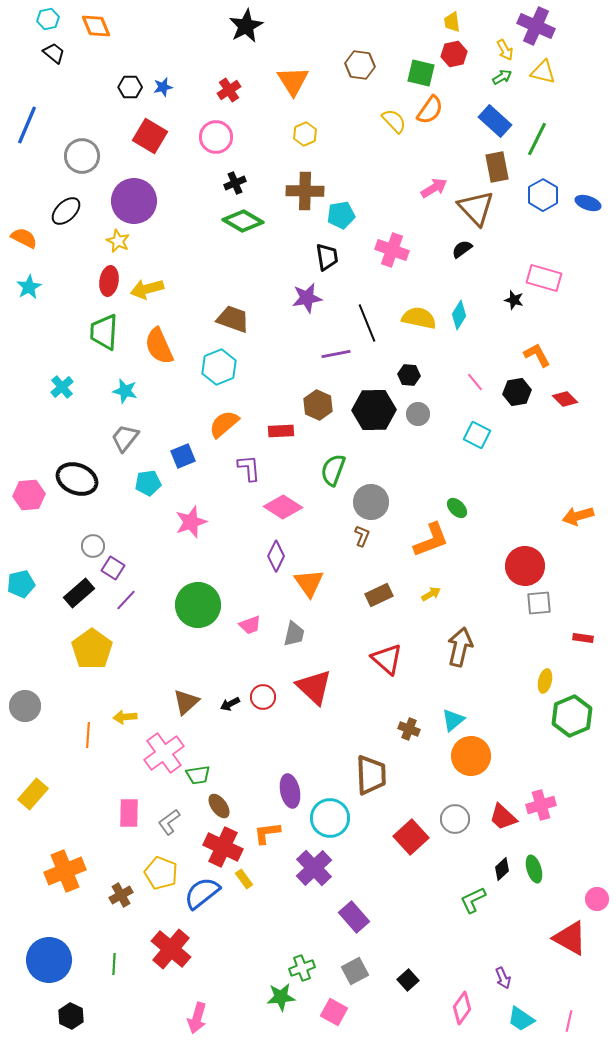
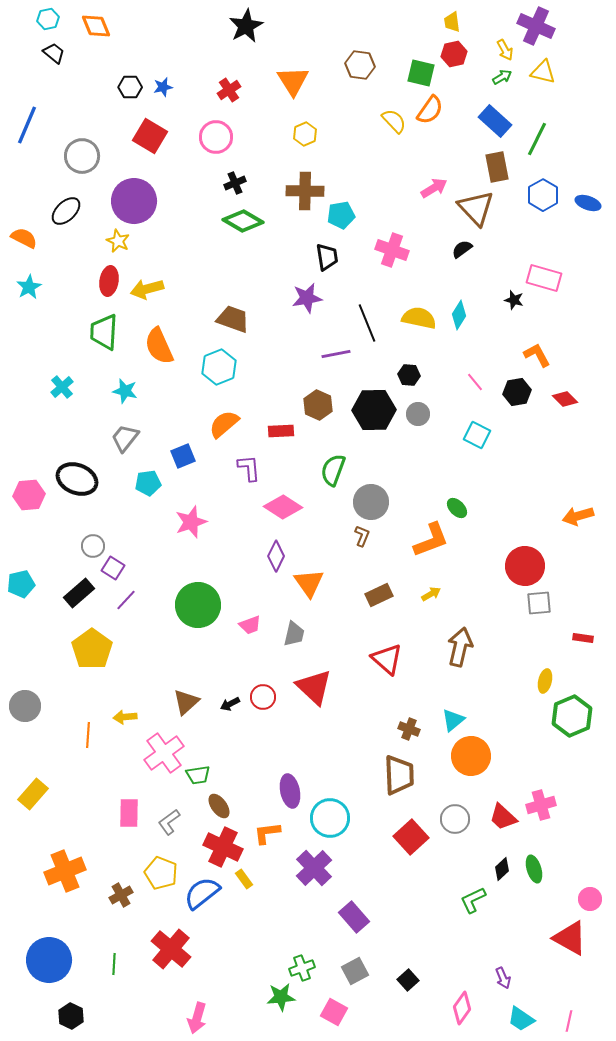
brown trapezoid at (371, 775): moved 28 px right
pink circle at (597, 899): moved 7 px left
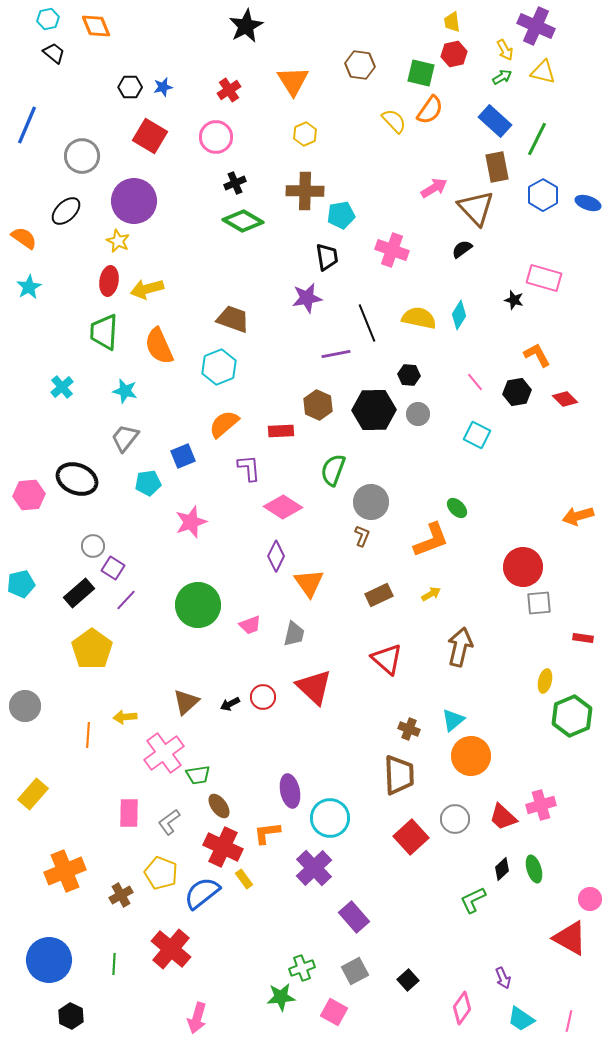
orange semicircle at (24, 238): rotated 8 degrees clockwise
red circle at (525, 566): moved 2 px left, 1 px down
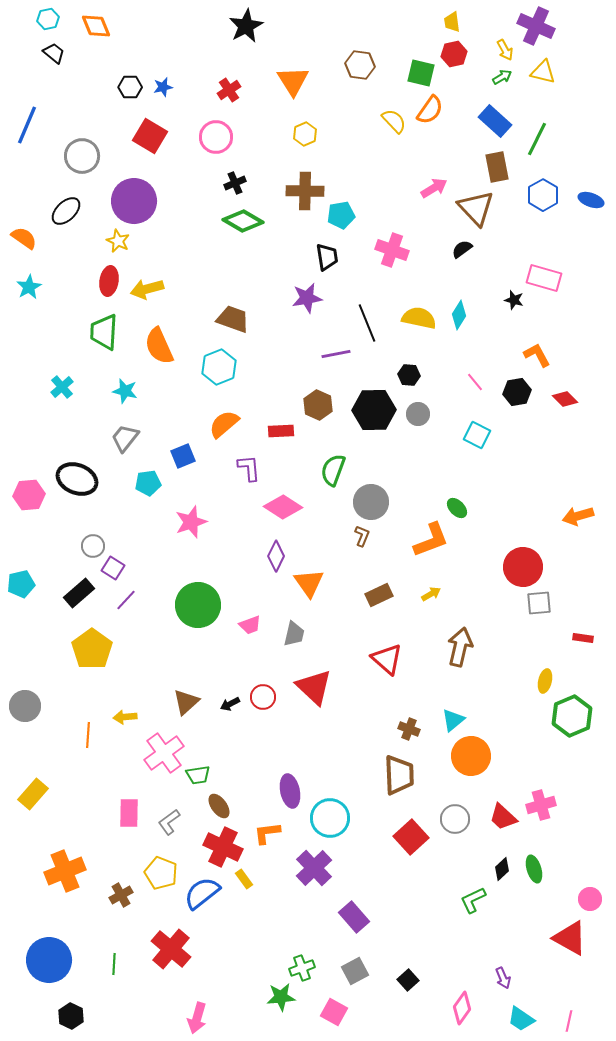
blue ellipse at (588, 203): moved 3 px right, 3 px up
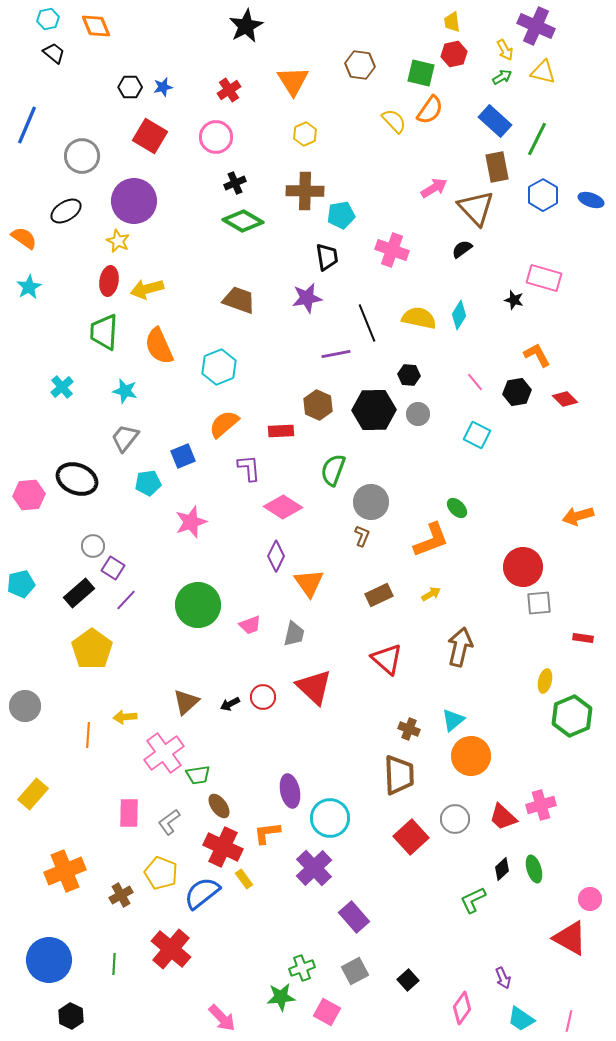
black ellipse at (66, 211): rotated 12 degrees clockwise
brown trapezoid at (233, 319): moved 6 px right, 19 px up
pink square at (334, 1012): moved 7 px left
pink arrow at (197, 1018): moved 25 px right; rotated 60 degrees counterclockwise
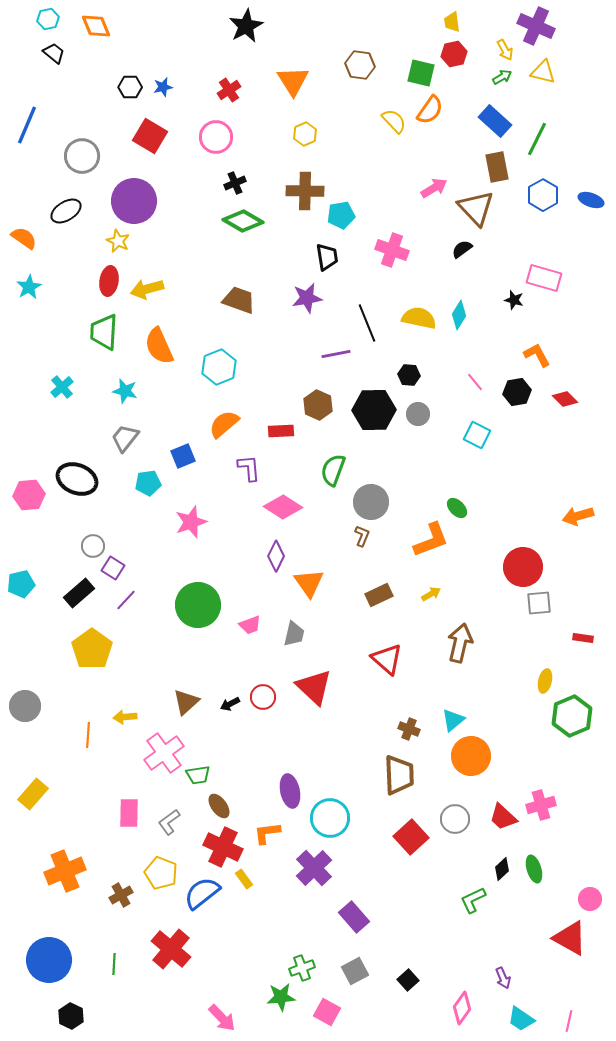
brown arrow at (460, 647): moved 4 px up
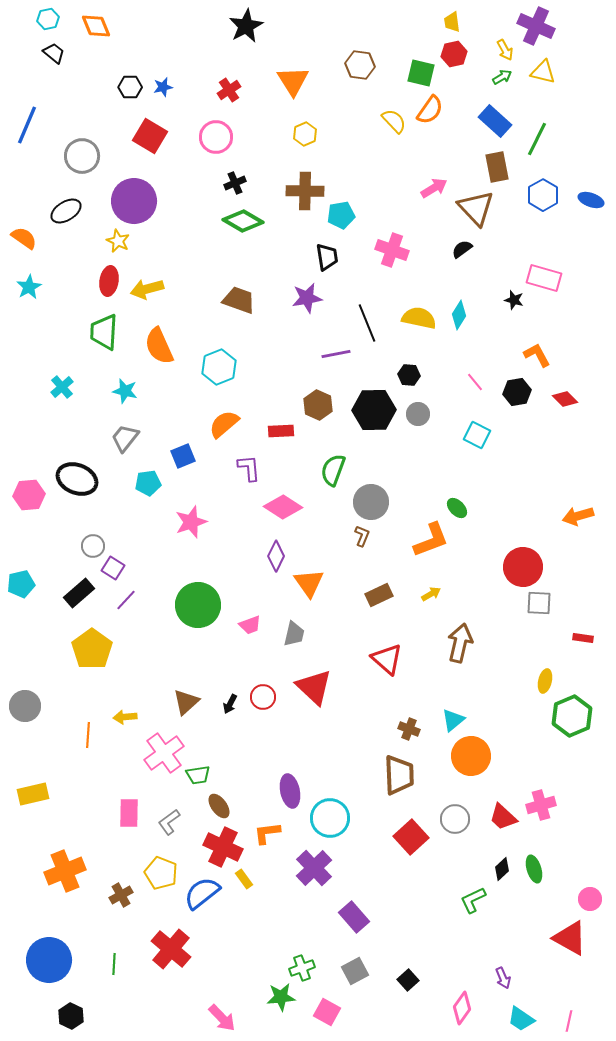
gray square at (539, 603): rotated 8 degrees clockwise
black arrow at (230, 704): rotated 36 degrees counterclockwise
yellow rectangle at (33, 794): rotated 36 degrees clockwise
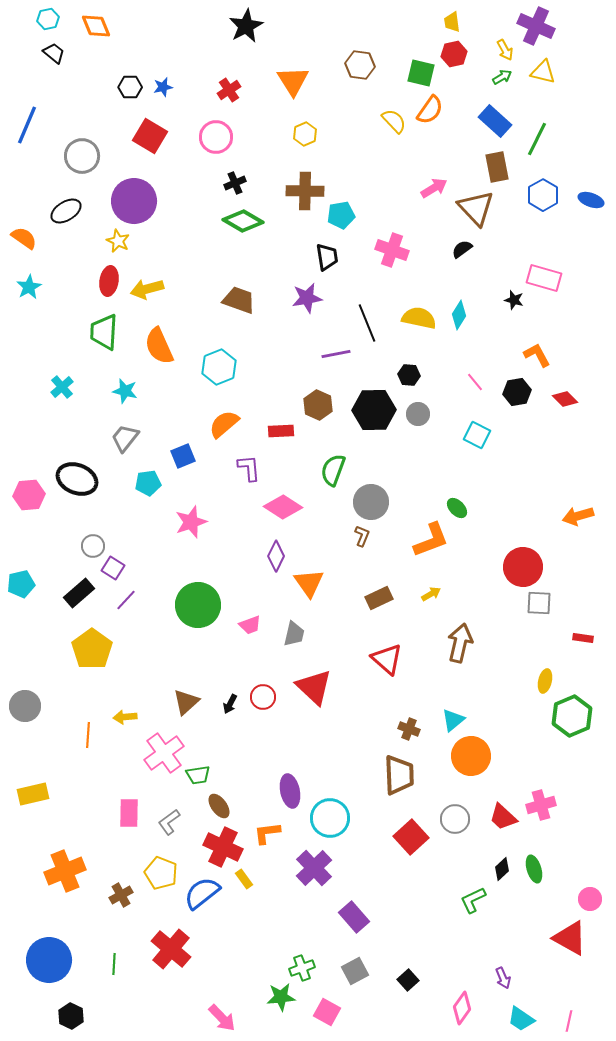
brown rectangle at (379, 595): moved 3 px down
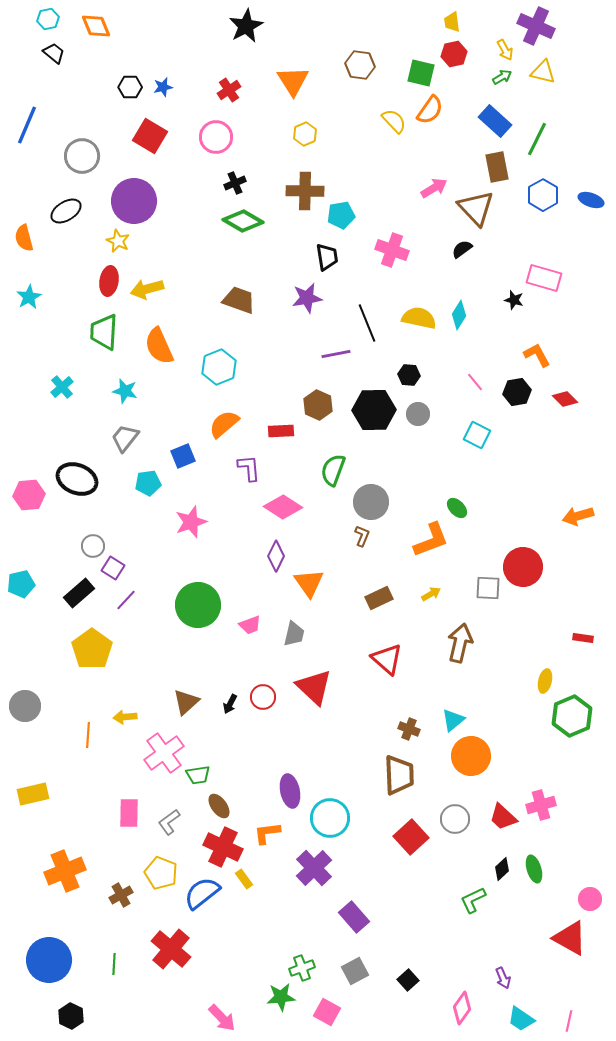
orange semicircle at (24, 238): rotated 140 degrees counterclockwise
cyan star at (29, 287): moved 10 px down
gray square at (539, 603): moved 51 px left, 15 px up
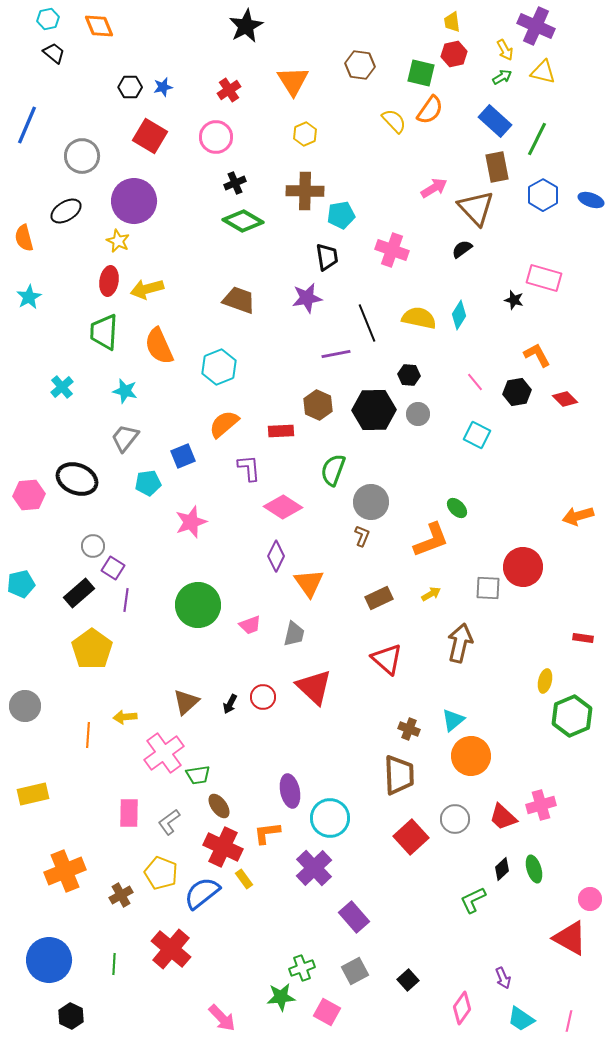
orange diamond at (96, 26): moved 3 px right
purple line at (126, 600): rotated 35 degrees counterclockwise
